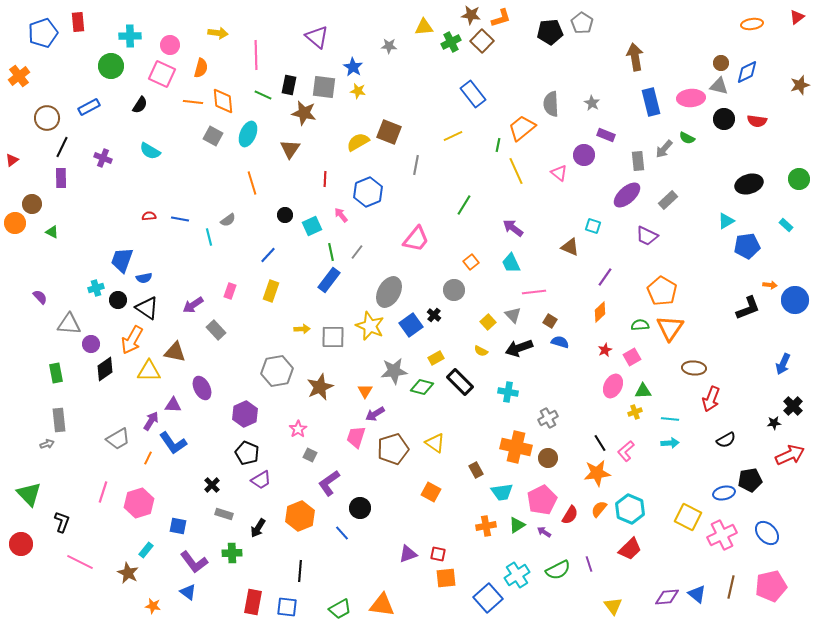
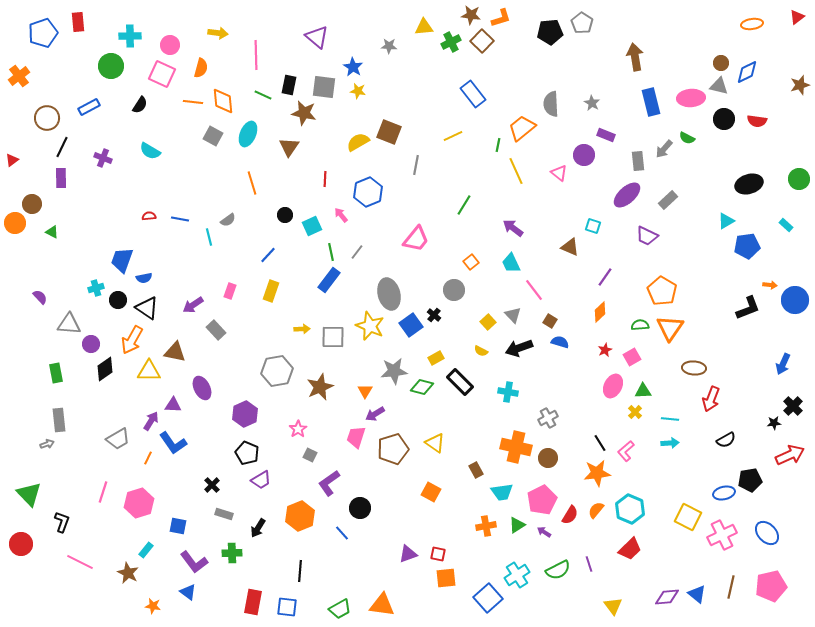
brown triangle at (290, 149): moved 1 px left, 2 px up
gray ellipse at (389, 292): moved 2 px down; rotated 44 degrees counterclockwise
pink line at (534, 292): moved 2 px up; rotated 60 degrees clockwise
yellow cross at (635, 412): rotated 24 degrees counterclockwise
orange semicircle at (599, 509): moved 3 px left, 1 px down
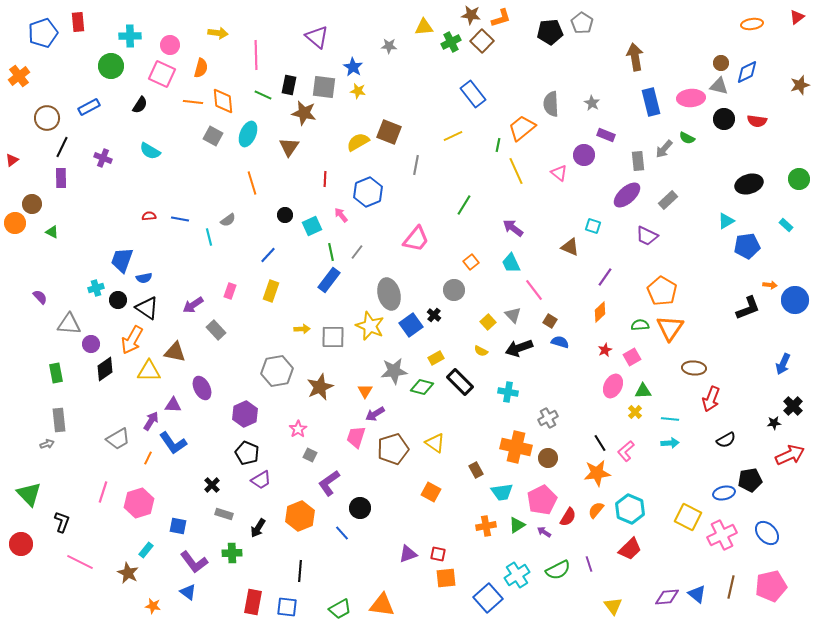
red semicircle at (570, 515): moved 2 px left, 2 px down
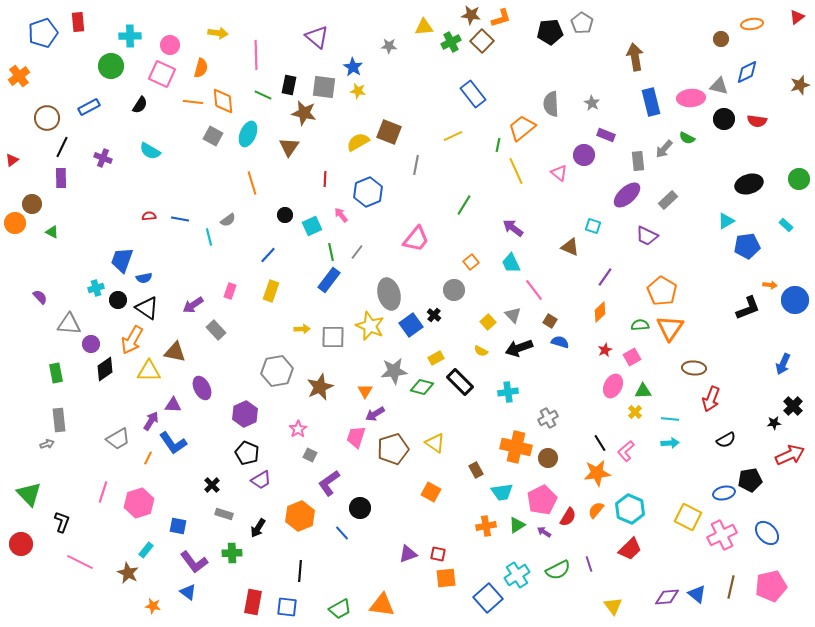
brown circle at (721, 63): moved 24 px up
cyan cross at (508, 392): rotated 18 degrees counterclockwise
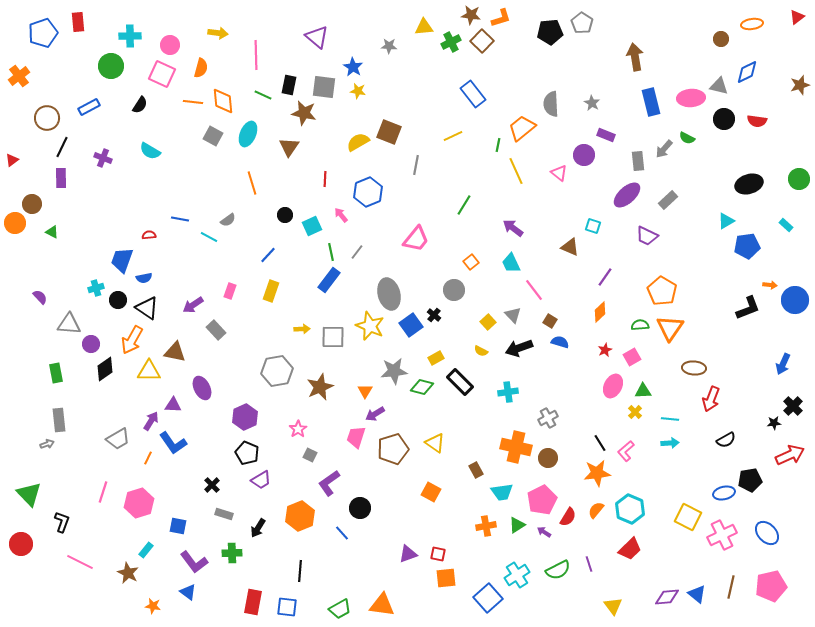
red semicircle at (149, 216): moved 19 px down
cyan line at (209, 237): rotated 48 degrees counterclockwise
purple hexagon at (245, 414): moved 3 px down
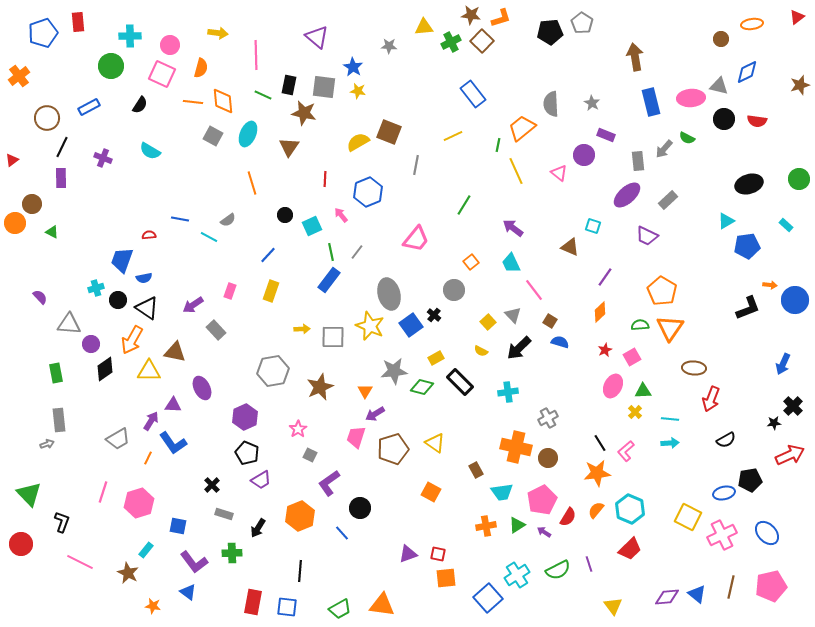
black arrow at (519, 348): rotated 24 degrees counterclockwise
gray hexagon at (277, 371): moved 4 px left
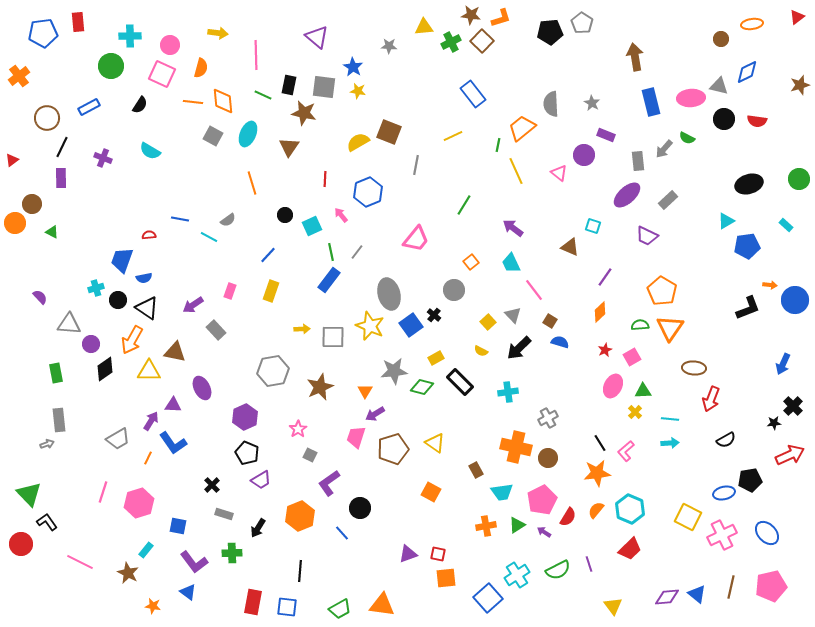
blue pentagon at (43, 33): rotated 12 degrees clockwise
black L-shape at (62, 522): moved 15 px left; rotated 55 degrees counterclockwise
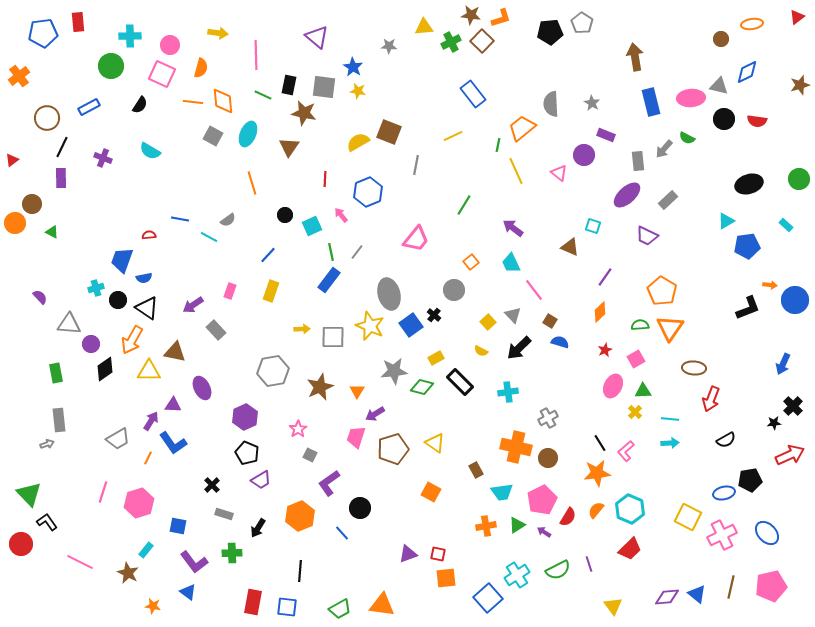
pink square at (632, 357): moved 4 px right, 2 px down
orange triangle at (365, 391): moved 8 px left
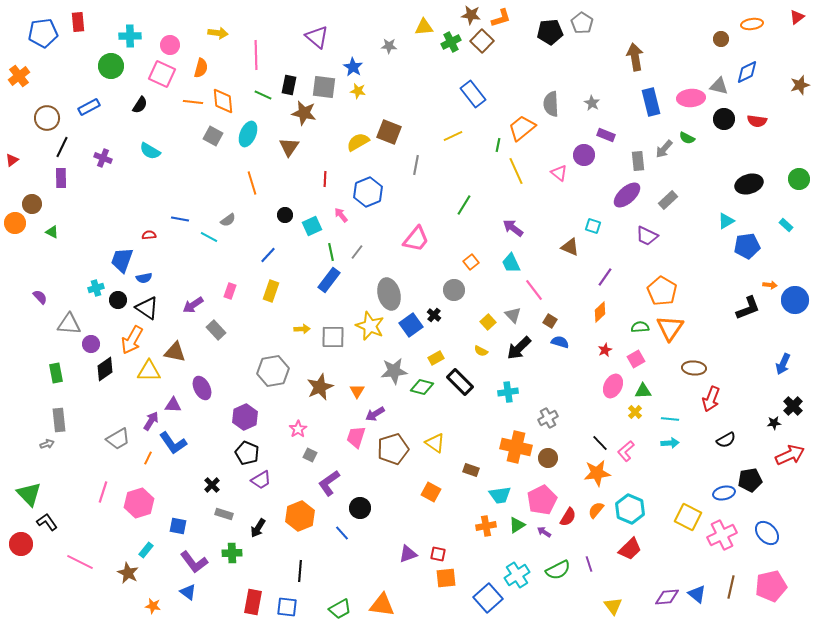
green semicircle at (640, 325): moved 2 px down
black line at (600, 443): rotated 12 degrees counterclockwise
brown rectangle at (476, 470): moved 5 px left; rotated 42 degrees counterclockwise
cyan trapezoid at (502, 492): moved 2 px left, 3 px down
